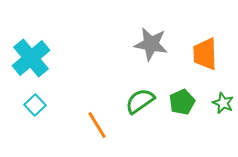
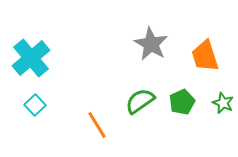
gray star: rotated 20 degrees clockwise
orange trapezoid: moved 2 px down; rotated 16 degrees counterclockwise
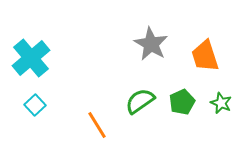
green star: moved 2 px left
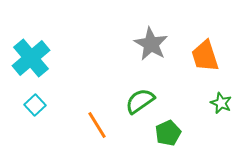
green pentagon: moved 14 px left, 31 px down
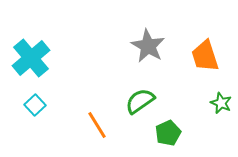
gray star: moved 3 px left, 2 px down
